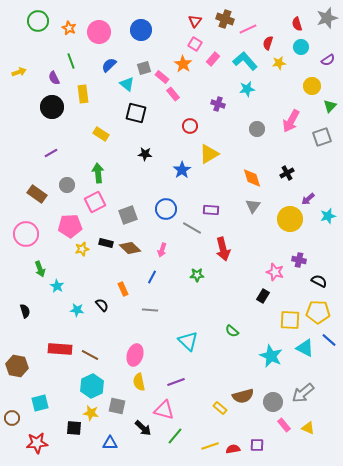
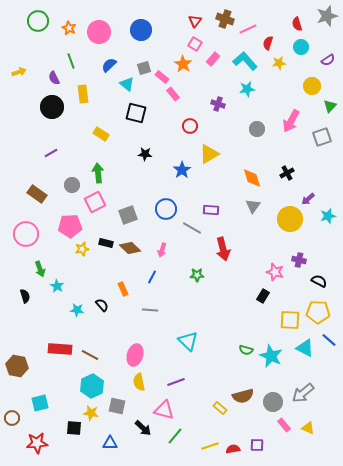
gray star at (327, 18): moved 2 px up
gray circle at (67, 185): moved 5 px right
black semicircle at (25, 311): moved 15 px up
green semicircle at (232, 331): moved 14 px right, 19 px down; rotated 24 degrees counterclockwise
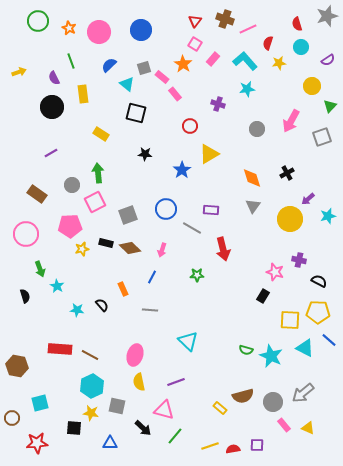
pink rectangle at (173, 94): moved 2 px right
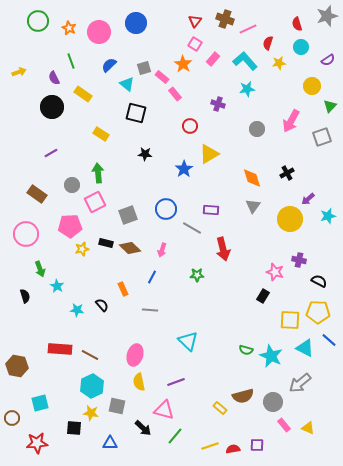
blue circle at (141, 30): moved 5 px left, 7 px up
yellow rectangle at (83, 94): rotated 48 degrees counterclockwise
blue star at (182, 170): moved 2 px right, 1 px up
gray arrow at (303, 393): moved 3 px left, 10 px up
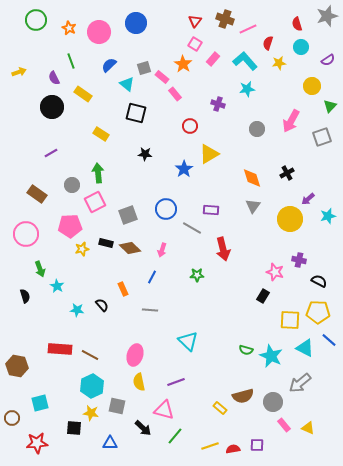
green circle at (38, 21): moved 2 px left, 1 px up
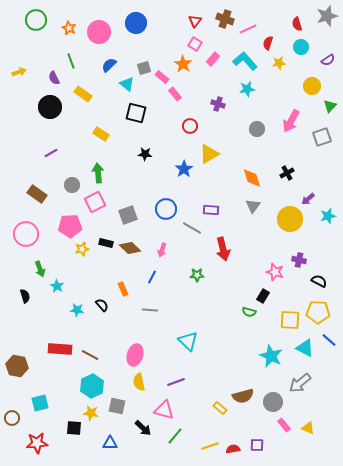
black circle at (52, 107): moved 2 px left
green semicircle at (246, 350): moved 3 px right, 38 px up
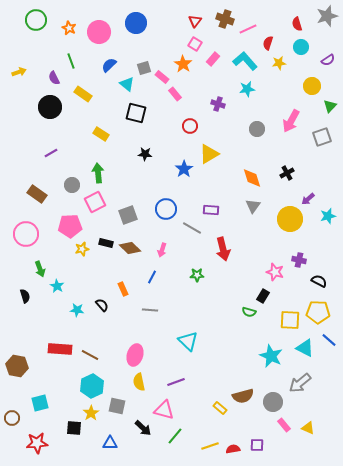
yellow star at (91, 413): rotated 28 degrees clockwise
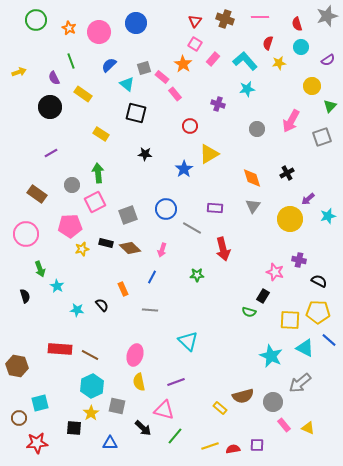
pink line at (248, 29): moved 12 px right, 12 px up; rotated 24 degrees clockwise
purple rectangle at (211, 210): moved 4 px right, 2 px up
brown circle at (12, 418): moved 7 px right
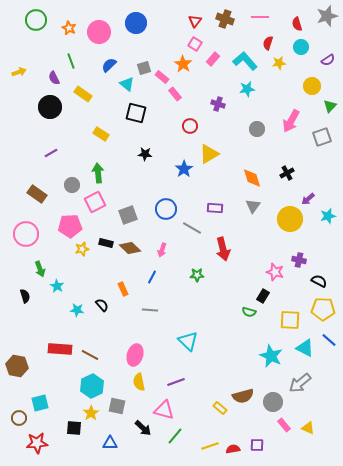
yellow pentagon at (318, 312): moved 5 px right, 3 px up
